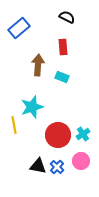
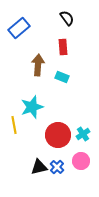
black semicircle: moved 1 px down; rotated 28 degrees clockwise
black triangle: moved 1 px right, 1 px down; rotated 24 degrees counterclockwise
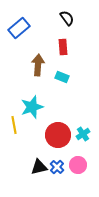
pink circle: moved 3 px left, 4 px down
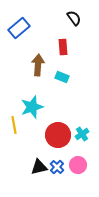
black semicircle: moved 7 px right
cyan cross: moved 1 px left
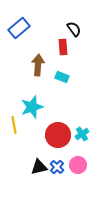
black semicircle: moved 11 px down
